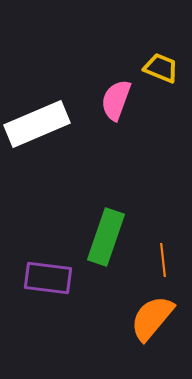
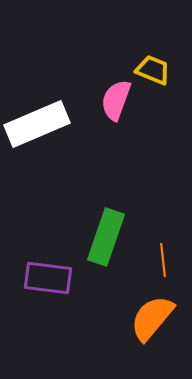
yellow trapezoid: moved 8 px left, 2 px down
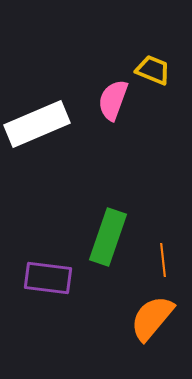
pink semicircle: moved 3 px left
green rectangle: moved 2 px right
